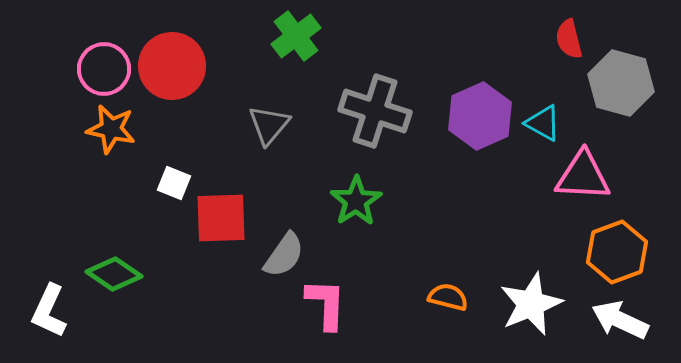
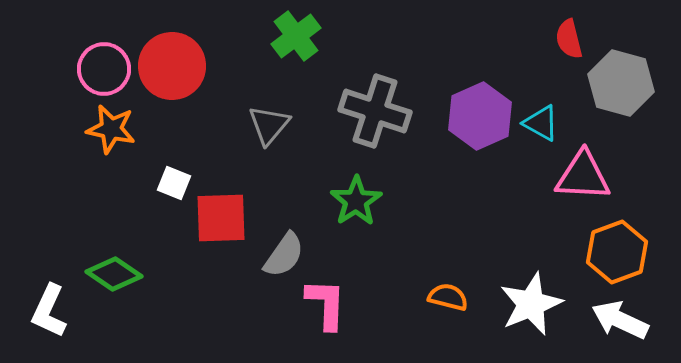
cyan triangle: moved 2 px left
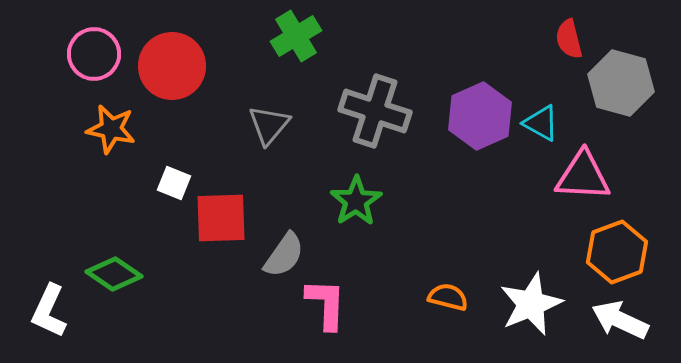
green cross: rotated 6 degrees clockwise
pink circle: moved 10 px left, 15 px up
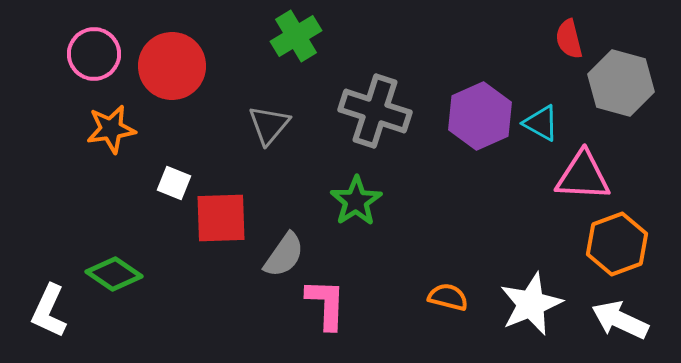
orange star: rotated 21 degrees counterclockwise
orange hexagon: moved 8 px up
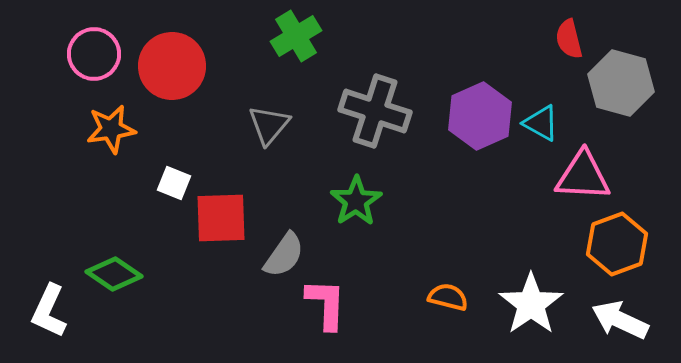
white star: rotated 12 degrees counterclockwise
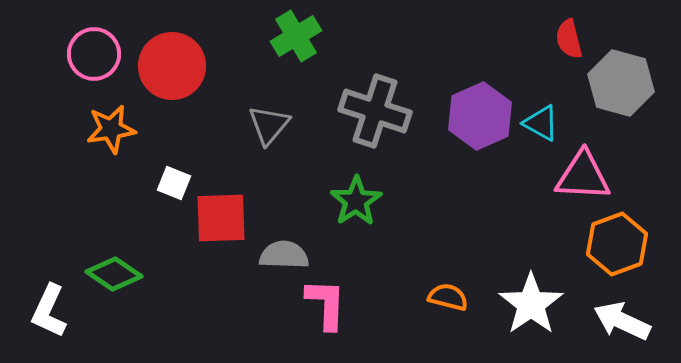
gray semicircle: rotated 123 degrees counterclockwise
white arrow: moved 2 px right, 1 px down
